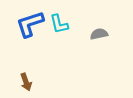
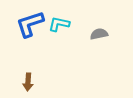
cyan L-shape: rotated 115 degrees clockwise
brown arrow: moved 2 px right; rotated 24 degrees clockwise
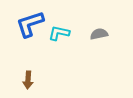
cyan L-shape: moved 9 px down
brown arrow: moved 2 px up
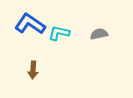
blue L-shape: rotated 52 degrees clockwise
brown arrow: moved 5 px right, 10 px up
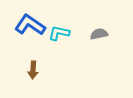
blue L-shape: moved 1 px down
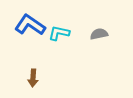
brown arrow: moved 8 px down
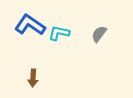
gray semicircle: rotated 42 degrees counterclockwise
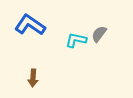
cyan L-shape: moved 17 px right, 7 px down
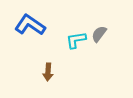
cyan L-shape: rotated 20 degrees counterclockwise
brown arrow: moved 15 px right, 6 px up
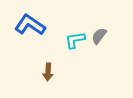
gray semicircle: moved 2 px down
cyan L-shape: moved 1 px left
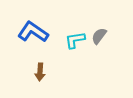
blue L-shape: moved 3 px right, 7 px down
brown arrow: moved 8 px left
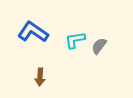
gray semicircle: moved 10 px down
brown arrow: moved 5 px down
